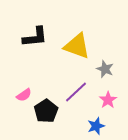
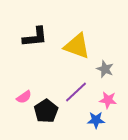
pink semicircle: moved 2 px down
pink star: rotated 30 degrees counterclockwise
blue star: moved 6 px up; rotated 18 degrees clockwise
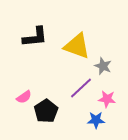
gray star: moved 2 px left, 3 px up
purple line: moved 5 px right, 4 px up
pink star: moved 1 px left, 1 px up
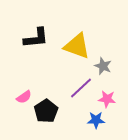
black L-shape: moved 1 px right, 1 px down
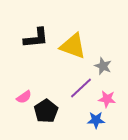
yellow triangle: moved 4 px left
